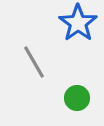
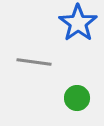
gray line: rotated 52 degrees counterclockwise
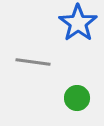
gray line: moved 1 px left
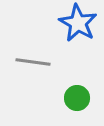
blue star: rotated 6 degrees counterclockwise
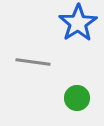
blue star: rotated 9 degrees clockwise
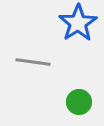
green circle: moved 2 px right, 4 px down
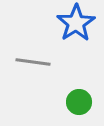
blue star: moved 2 px left
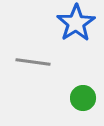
green circle: moved 4 px right, 4 px up
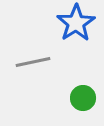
gray line: rotated 20 degrees counterclockwise
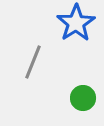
gray line: rotated 56 degrees counterclockwise
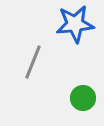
blue star: moved 1 px left, 1 px down; rotated 27 degrees clockwise
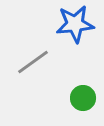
gray line: rotated 32 degrees clockwise
